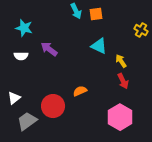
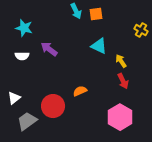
white semicircle: moved 1 px right
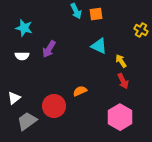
purple arrow: rotated 96 degrees counterclockwise
red circle: moved 1 px right
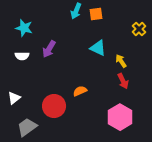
cyan arrow: rotated 49 degrees clockwise
yellow cross: moved 2 px left, 1 px up; rotated 16 degrees clockwise
cyan triangle: moved 1 px left, 2 px down
gray trapezoid: moved 6 px down
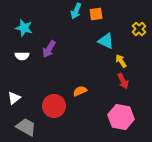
cyan triangle: moved 8 px right, 7 px up
pink hexagon: moved 1 px right; rotated 20 degrees counterclockwise
gray trapezoid: moved 1 px left; rotated 65 degrees clockwise
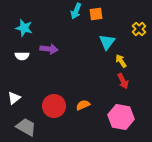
cyan triangle: moved 1 px right, 1 px down; rotated 42 degrees clockwise
purple arrow: rotated 114 degrees counterclockwise
orange semicircle: moved 3 px right, 14 px down
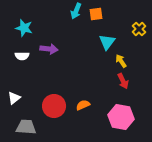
gray trapezoid: rotated 25 degrees counterclockwise
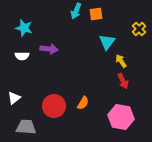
orange semicircle: moved 2 px up; rotated 144 degrees clockwise
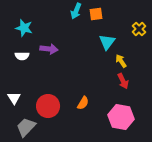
white triangle: rotated 24 degrees counterclockwise
red circle: moved 6 px left
gray trapezoid: rotated 50 degrees counterclockwise
